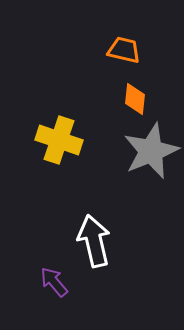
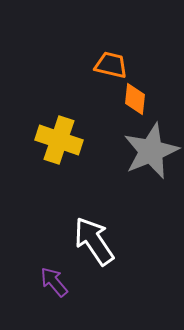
orange trapezoid: moved 13 px left, 15 px down
white arrow: rotated 21 degrees counterclockwise
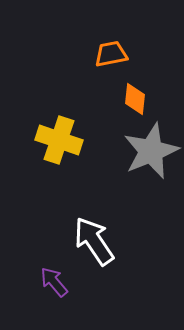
orange trapezoid: moved 11 px up; rotated 24 degrees counterclockwise
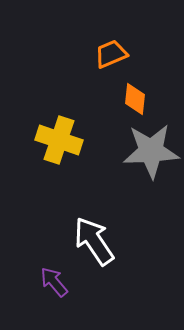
orange trapezoid: rotated 12 degrees counterclockwise
gray star: rotated 20 degrees clockwise
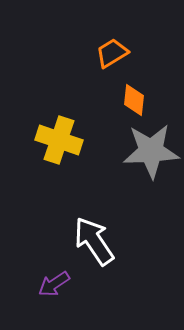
orange trapezoid: moved 1 px right, 1 px up; rotated 8 degrees counterclockwise
orange diamond: moved 1 px left, 1 px down
purple arrow: moved 2 px down; rotated 84 degrees counterclockwise
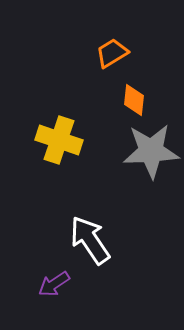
white arrow: moved 4 px left, 1 px up
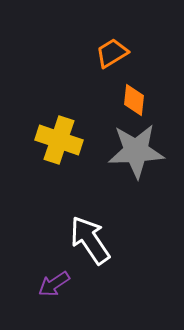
gray star: moved 15 px left
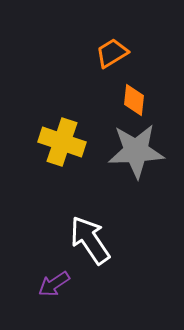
yellow cross: moved 3 px right, 2 px down
